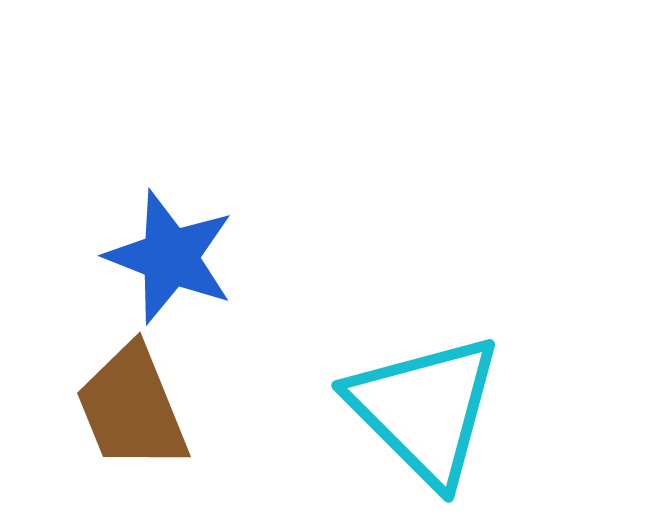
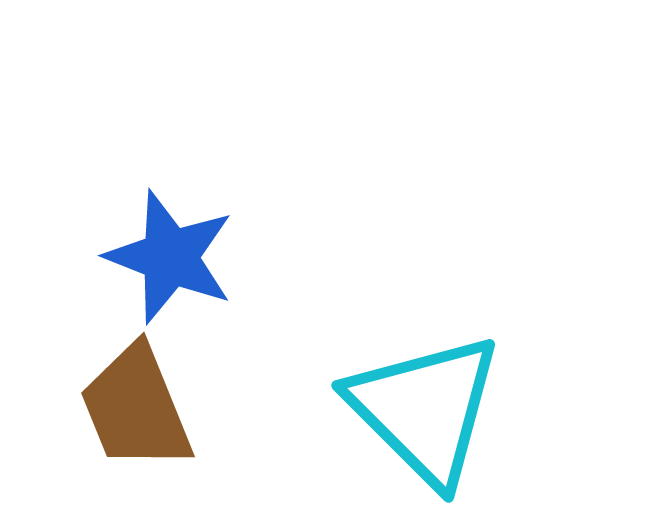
brown trapezoid: moved 4 px right
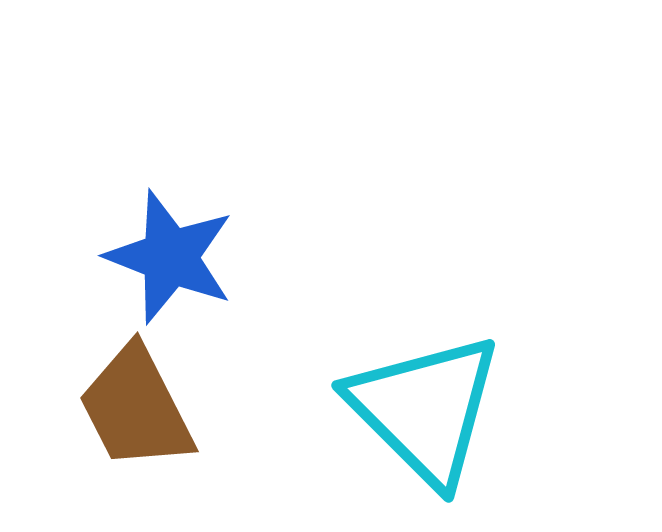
brown trapezoid: rotated 5 degrees counterclockwise
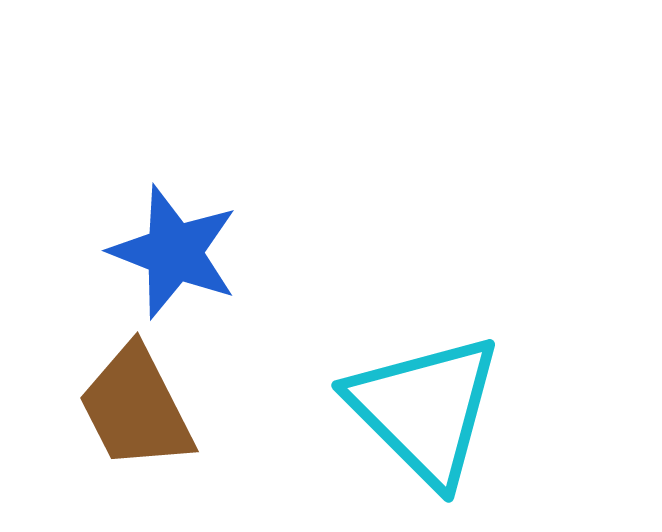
blue star: moved 4 px right, 5 px up
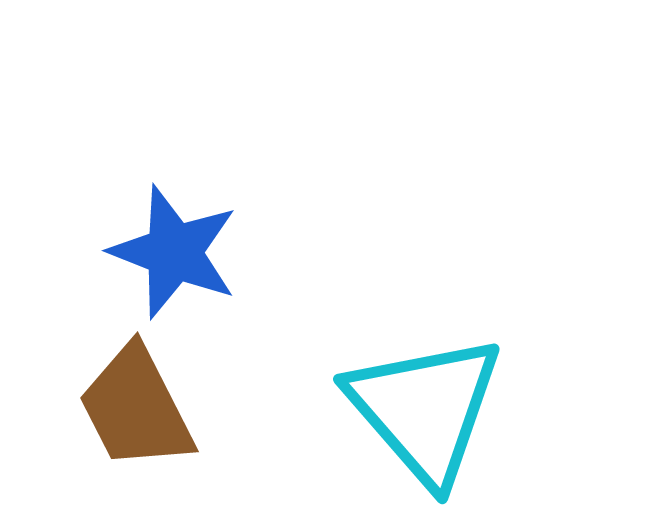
cyan triangle: rotated 4 degrees clockwise
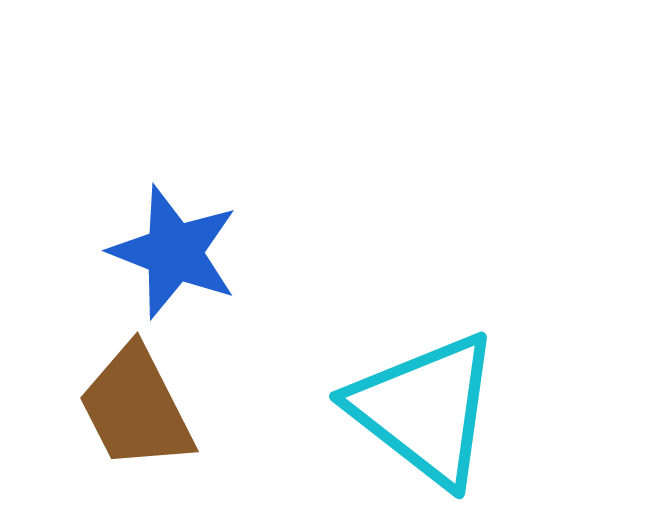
cyan triangle: rotated 11 degrees counterclockwise
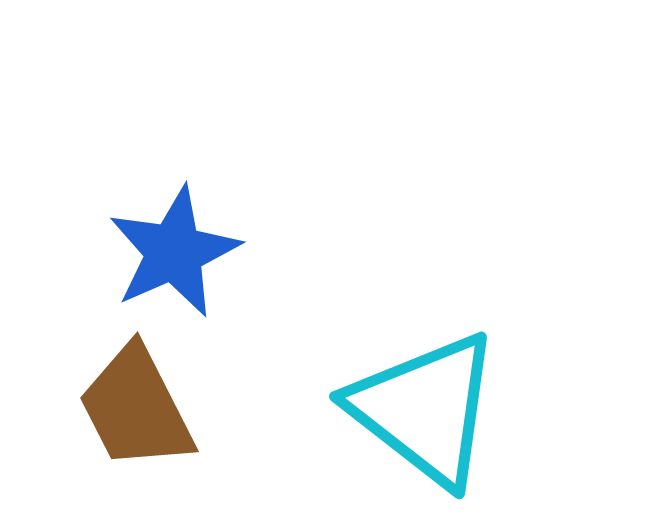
blue star: rotated 27 degrees clockwise
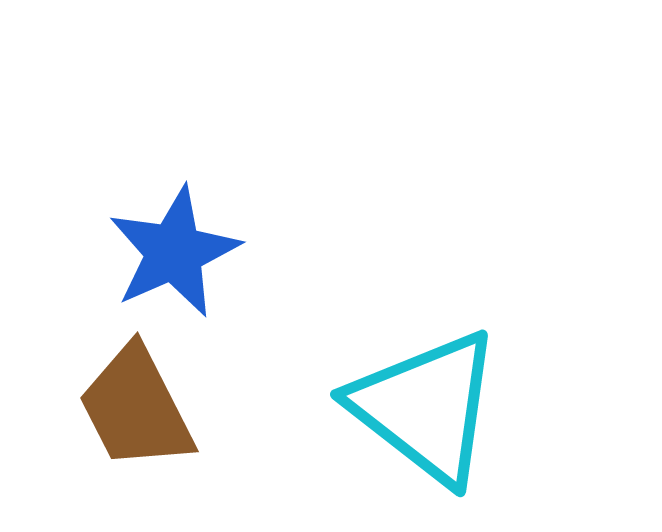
cyan triangle: moved 1 px right, 2 px up
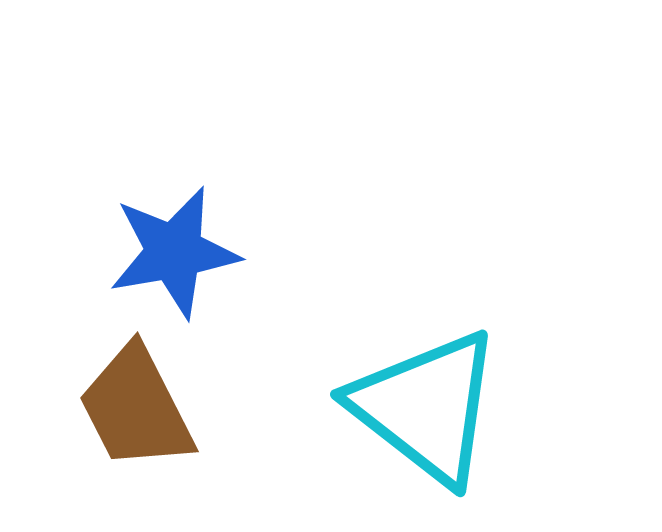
blue star: rotated 14 degrees clockwise
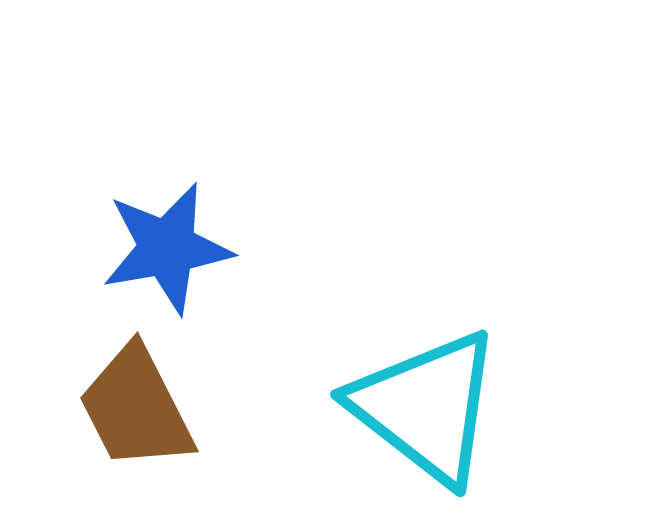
blue star: moved 7 px left, 4 px up
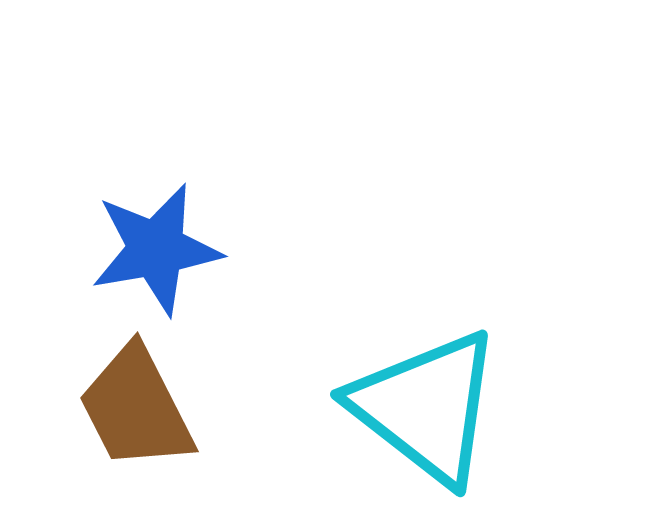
blue star: moved 11 px left, 1 px down
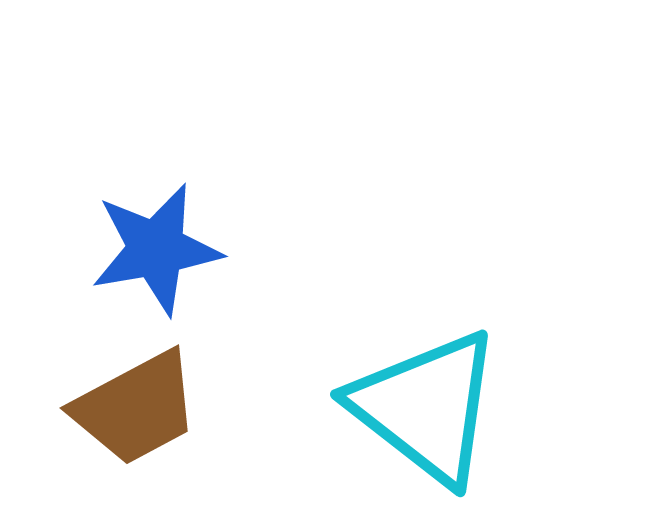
brown trapezoid: rotated 91 degrees counterclockwise
